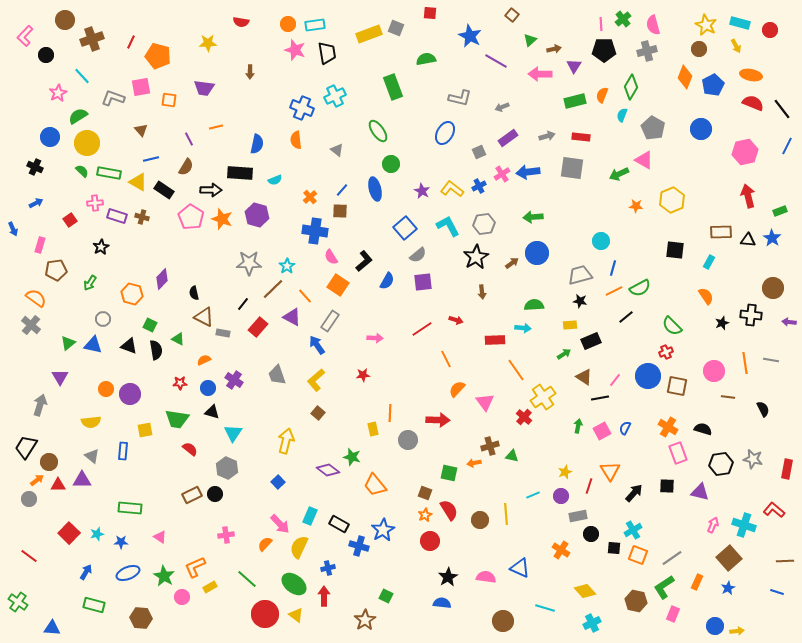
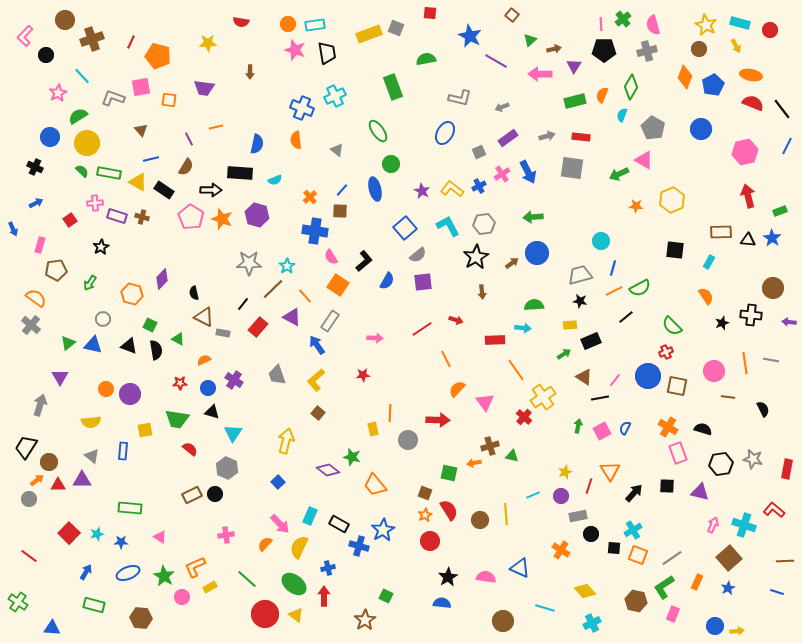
blue arrow at (528, 172): rotated 110 degrees counterclockwise
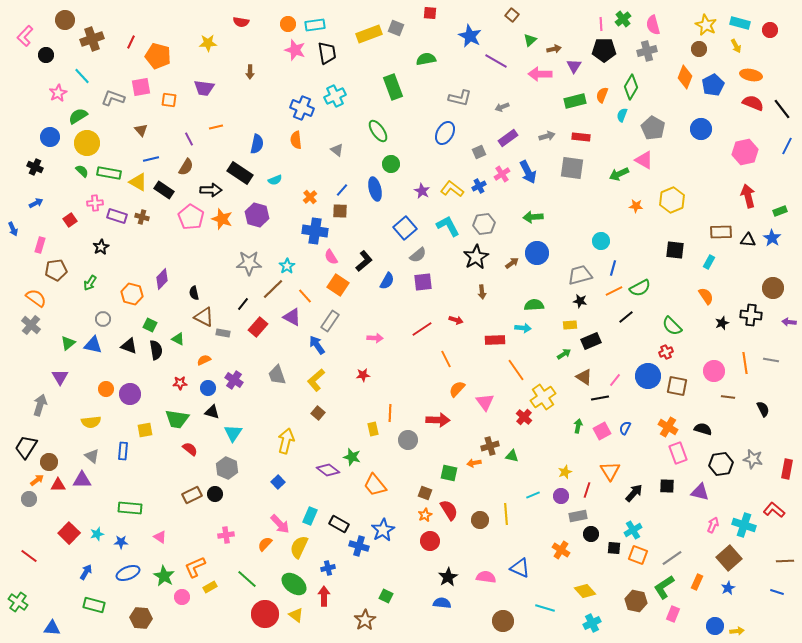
black rectangle at (240, 173): rotated 30 degrees clockwise
red line at (589, 486): moved 2 px left, 4 px down
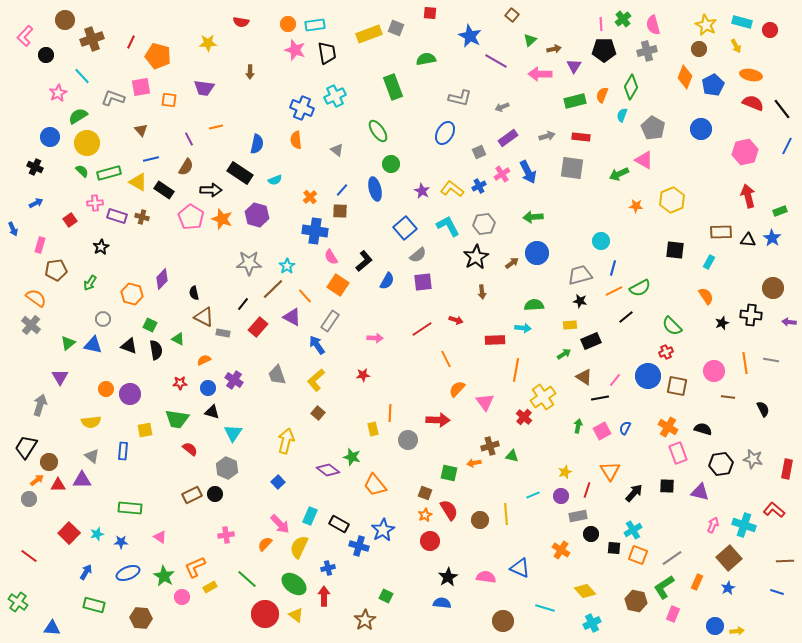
cyan rectangle at (740, 23): moved 2 px right, 1 px up
green rectangle at (109, 173): rotated 25 degrees counterclockwise
orange line at (516, 370): rotated 45 degrees clockwise
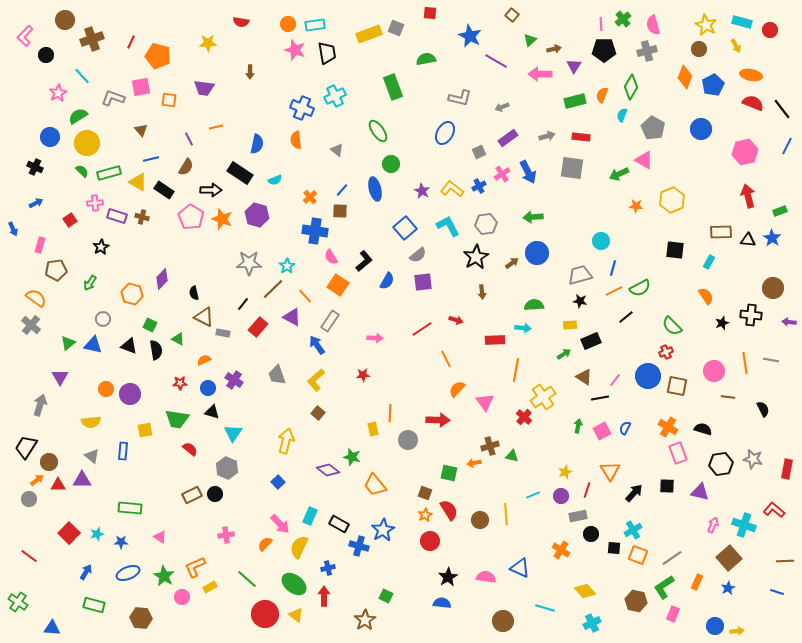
gray hexagon at (484, 224): moved 2 px right
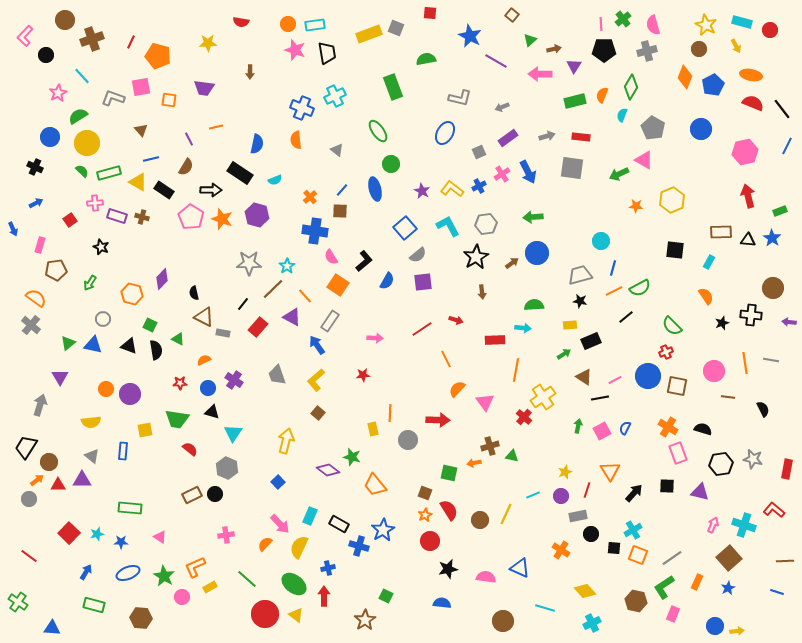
black star at (101, 247): rotated 21 degrees counterclockwise
pink line at (615, 380): rotated 24 degrees clockwise
yellow line at (506, 514): rotated 30 degrees clockwise
black star at (448, 577): moved 8 px up; rotated 18 degrees clockwise
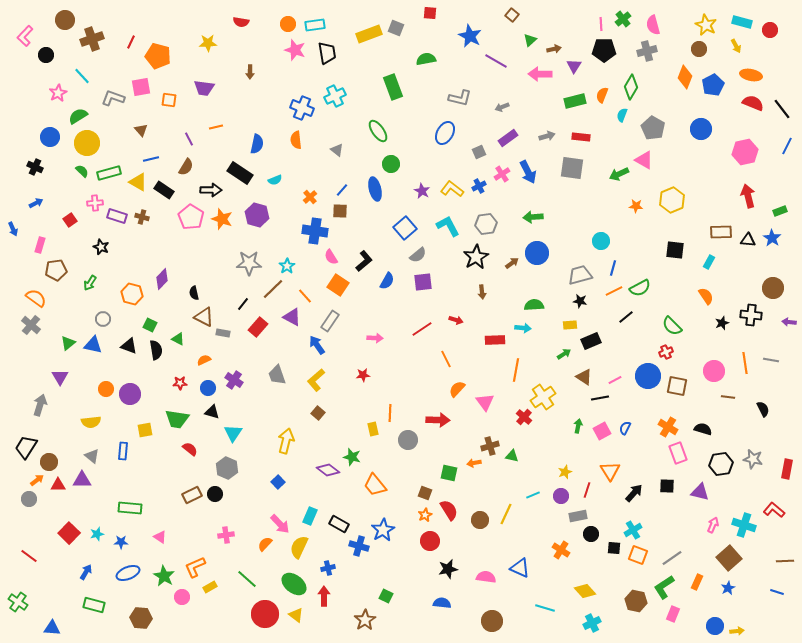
brown circle at (503, 621): moved 11 px left
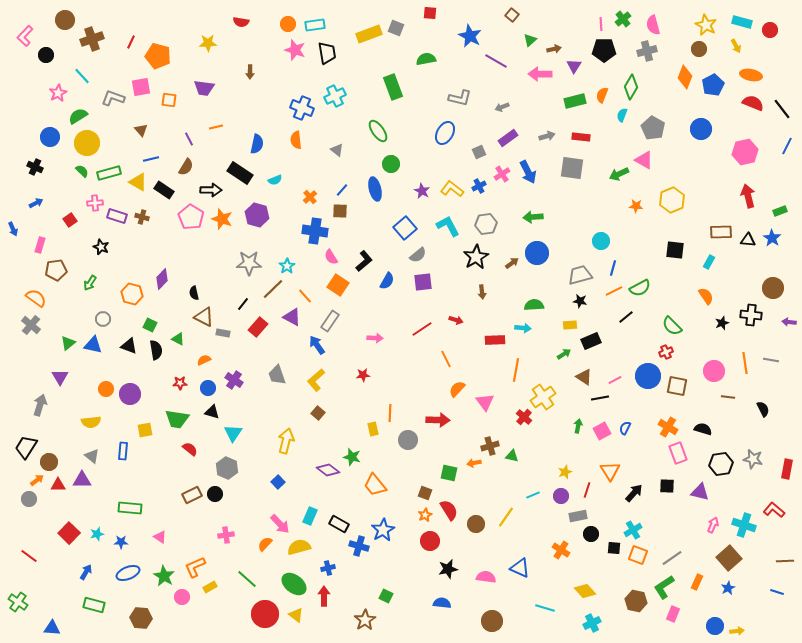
yellow line at (506, 514): moved 3 px down; rotated 10 degrees clockwise
brown circle at (480, 520): moved 4 px left, 4 px down
yellow semicircle at (299, 547): rotated 50 degrees clockwise
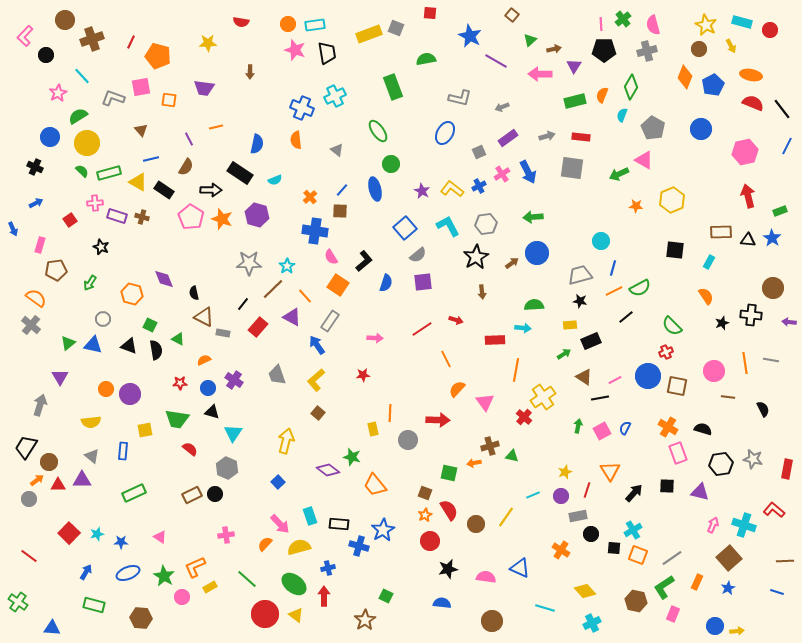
yellow arrow at (736, 46): moved 5 px left
purple diamond at (162, 279): moved 2 px right; rotated 65 degrees counterclockwise
blue semicircle at (387, 281): moved 1 px left, 2 px down; rotated 12 degrees counterclockwise
green rectangle at (130, 508): moved 4 px right, 15 px up; rotated 30 degrees counterclockwise
cyan rectangle at (310, 516): rotated 42 degrees counterclockwise
black rectangle at (339, 524): rotated 24 degrees counterclockwise
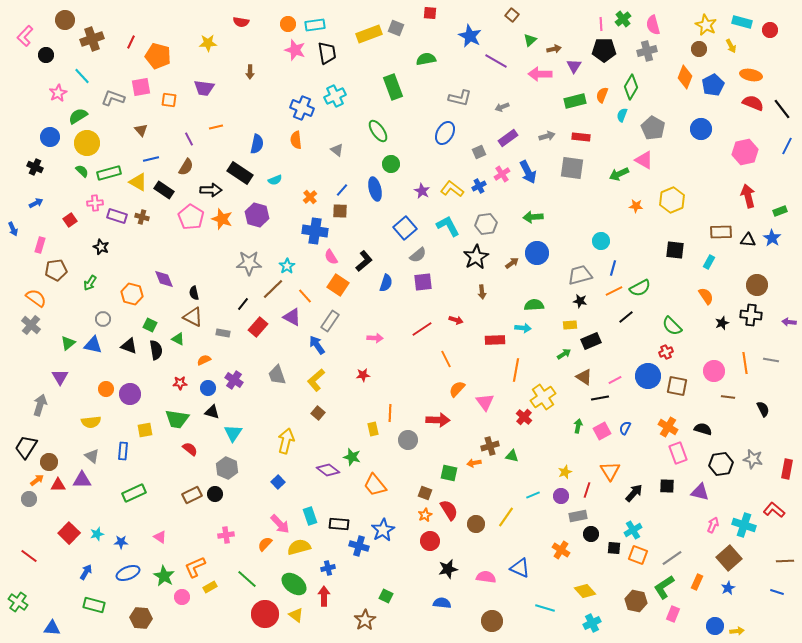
brown circle at (773, 288): moved 16 px left, 3 px up
brown triangle at (204, 317): moved 11 px left
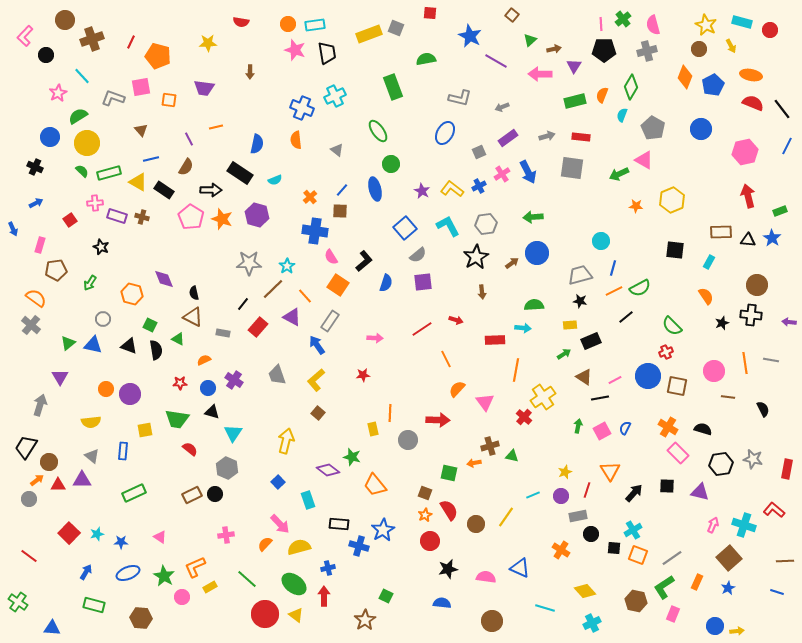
pink rectangle at (678, 453): rotated 25 degrees counterclockwise
cyan rectangle at (310, 516): moved 2 px left, 16 px up
